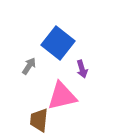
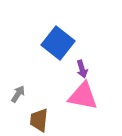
gray arrow: moved 11 px left, 28 px down
pink triangle: moved 21 px right; rotated 24 degrees clockwise
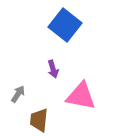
blue square: moved 7 px right, 18 px up
purple arrow: moved 29 px left
pink triangle: moved 2 px left
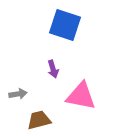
blue square: rotated 20 degrees counterclockwise
gray arrow: rotated 48 degrees clockwise
brown trapezoid: rotated 70 degrees clockwise
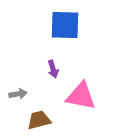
blue square: rotated 16 degrees counterclockwise
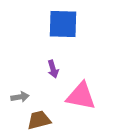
blue square: moved 2 px left, 1 px up
gray arrow: moved 2 px right, 3 px down
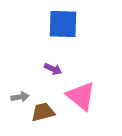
purple arrow: rotated 48 degrees counterclockwise
pink triangle: rotated 28 degrees clockwise
brown trapezoid: moved 4 px right, 8 px up
